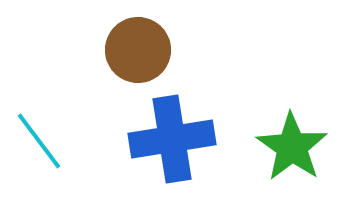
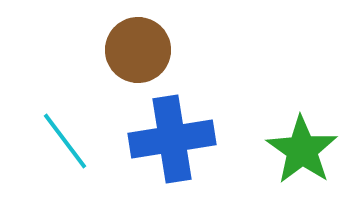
cyan line: moved 26 px right
green star: moved 10 px right, 3 px down
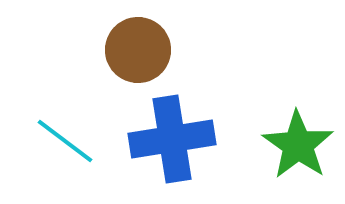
cyan line: rotated 16 degrees counterclockwise
green star: moved 4 px left, 5 px up
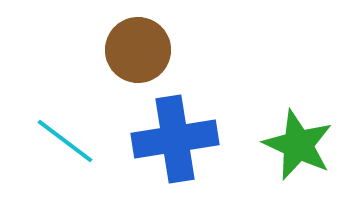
blue cross: moved 3 px right
green star: rotated 10 degrees counterclockwise
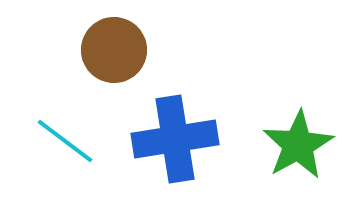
brown circle: moved 24 px left
green star: rotated 18 degrees clockwise
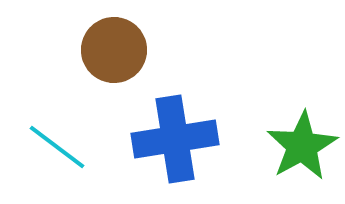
cyan line: moved 8 px left, 6 px down
green star: moved 4 px right, 1 px down
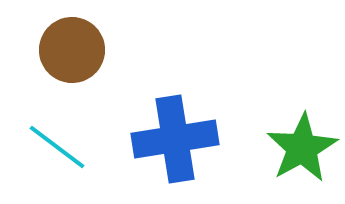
brown circle: moved 42 px left
green star: moved 2 px down
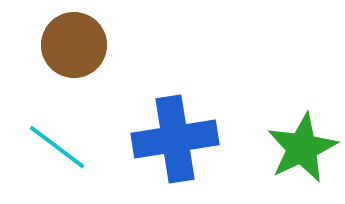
brown circle: moved 2 px right, 5 px up
green star: rotated 4 degrees clockwise
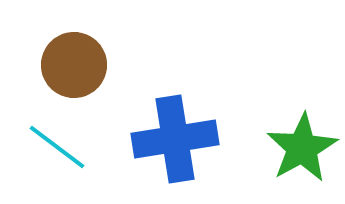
brown circle: moved 20 px down
green star: rotated 4 degrees counterclockwise
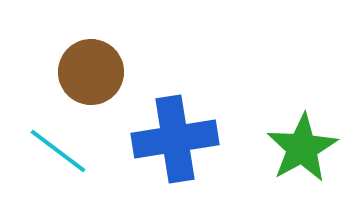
brown circle: moved 17 px right, 7 px down
cyan line: moved 1 px right, 4 px down
